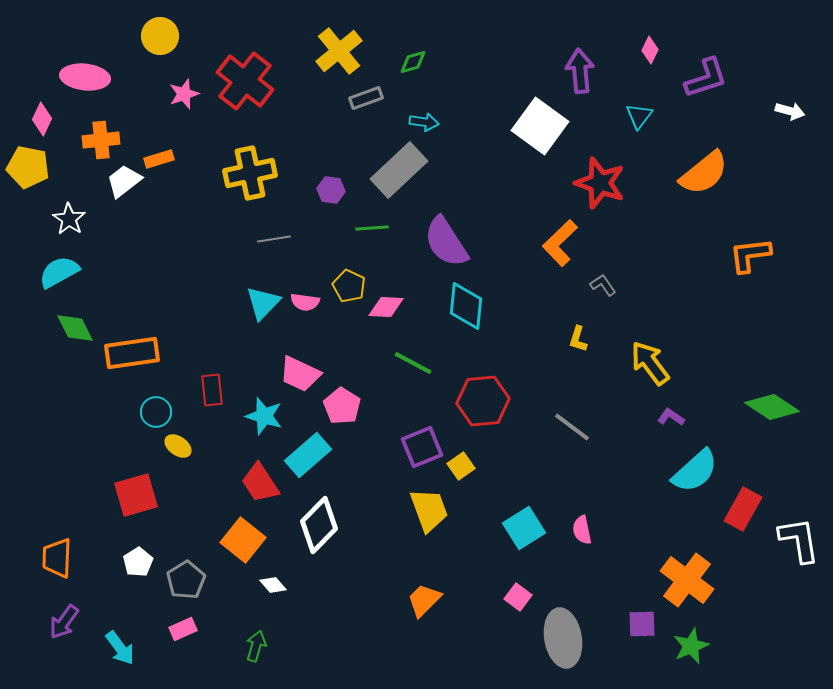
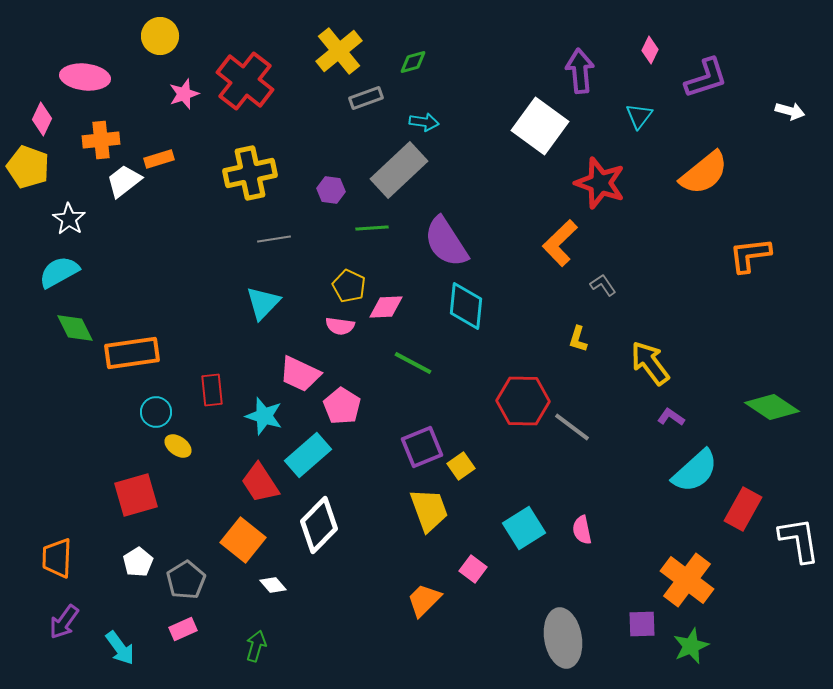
yellow pentagon at (28, 167): rotated 9 degrees clockwise
pink semicircle at (305, 302): moved 35 px right, 24 px down
pink diamond at (386, 307): rotated 6 degrees counterclockwise
red hexagon at (483, 401): moved 40 px right; rotated 6 degrees clockwise
pink square at (518, 597): moved 45 px left, 28 px up
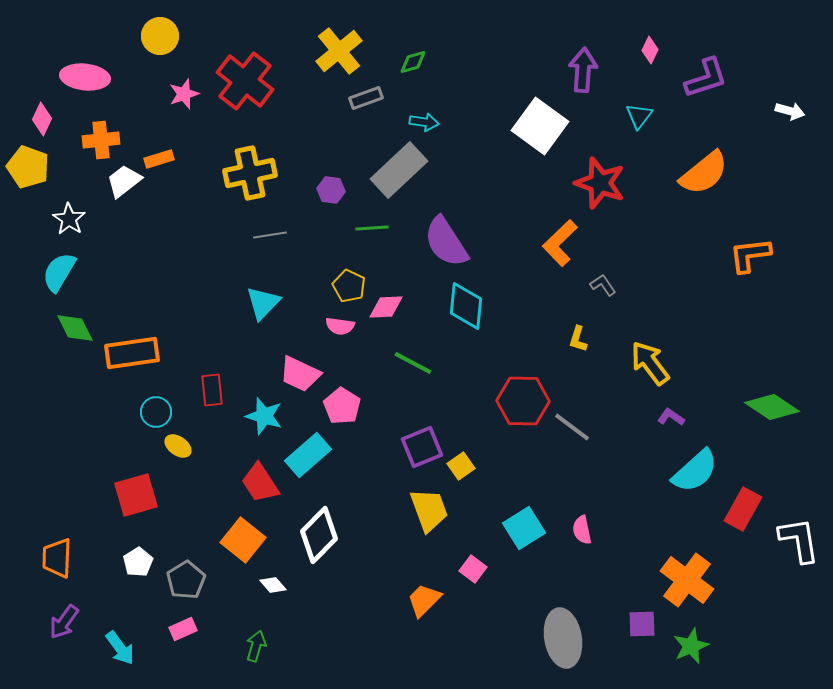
purple arrow at (580, 71): moved 3 px right, 1 px up; rotated 9 degrees clockwise
gray line at (274, 239): moved 4 px left, 4 px up
cyan semicircle at (59, 272): rotated 30 degrees counterclockwise
white diamond at (319, 525): moved 10 px down
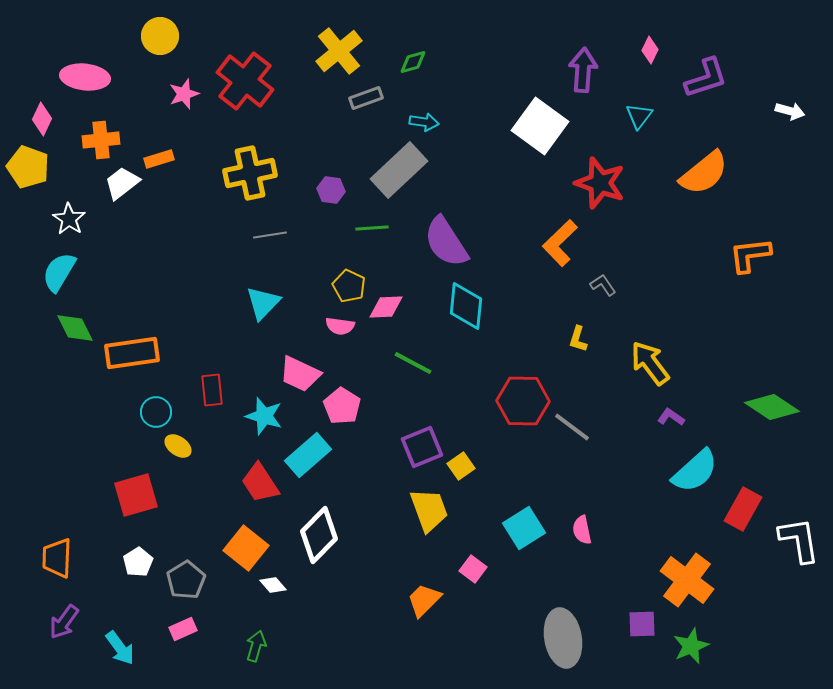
white trapezoid at (124, 181): moved 2 px left, 2 px down
orange square at (243, 540): moved 3 px right, 8 px down
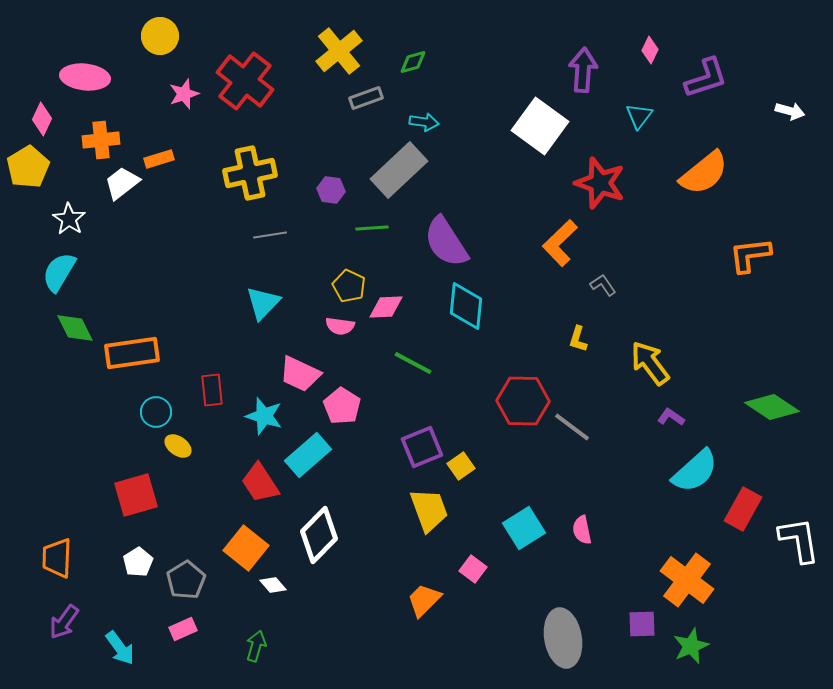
yellow pentagon at (28, 167): rotated 21 degrees clockwise
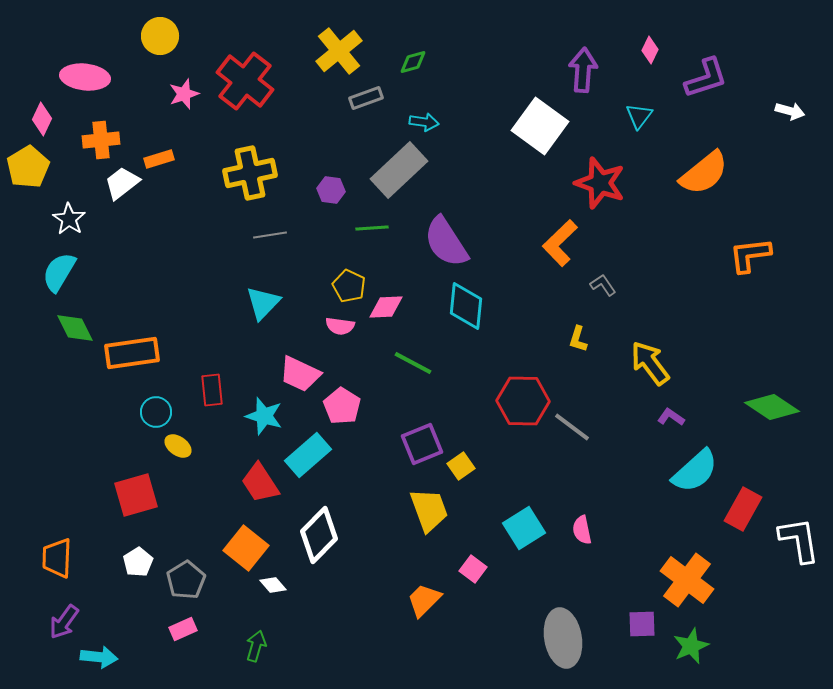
purple square at (422, 447): moved 3 px up
cyan arrow at (120, 648): moved 21 px left, 9 px down; rotated 48 degrees counterclockwise
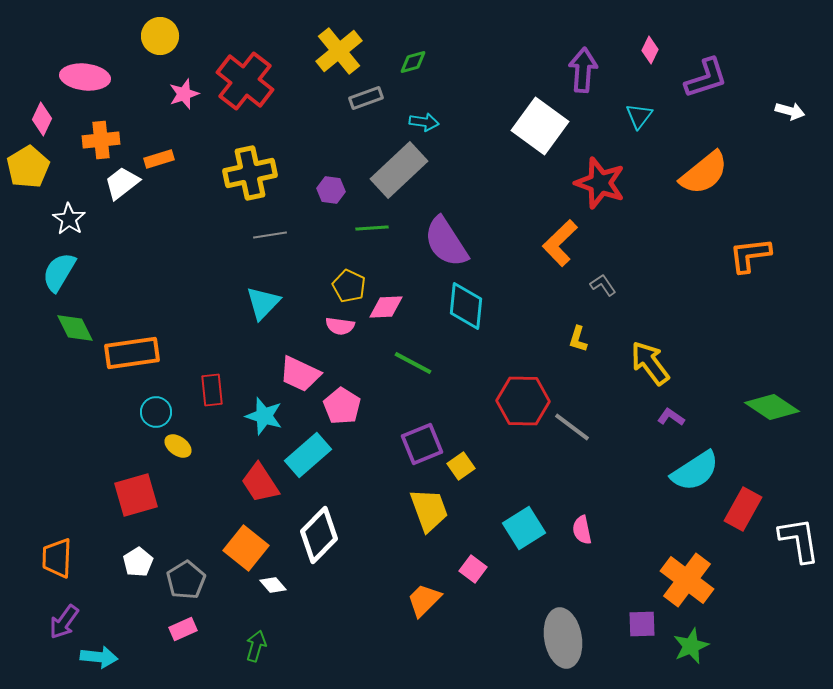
cyan semicircle at (695, 471): rotated 9 degrees clockwise
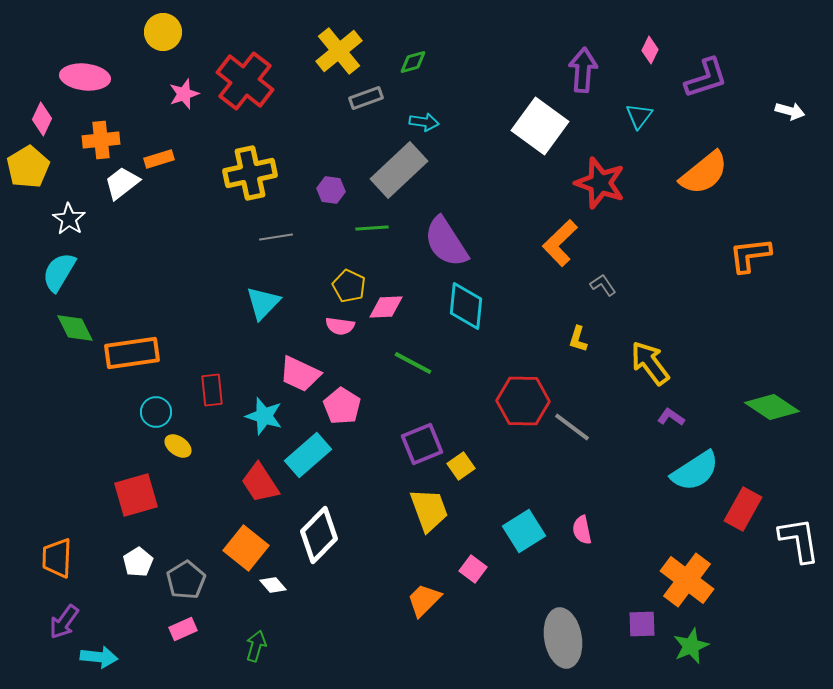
yellow circle at (160, 36): moved 3 px right, 4 px up
gray line at (270, 235): moved 6 px right, 2 px down
cyan square at (524, 528): moved 3 px down
